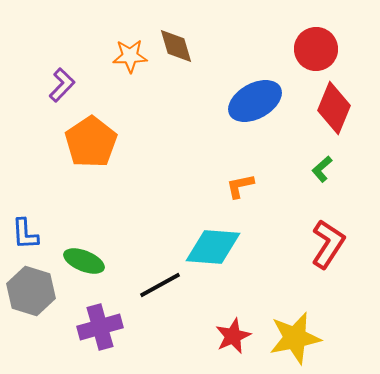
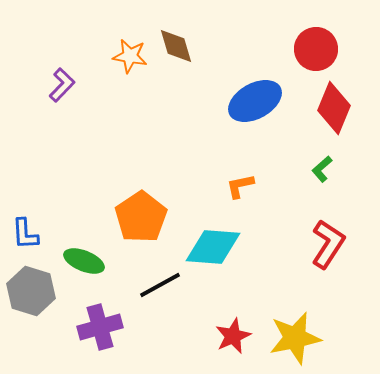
orange star: rotated 12 degrees clockwise
orange pentagon: moved 50 px right, 75 px down
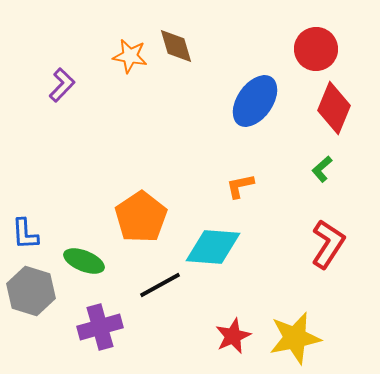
blue ellipse: rotated 26 degrees counterclockwise
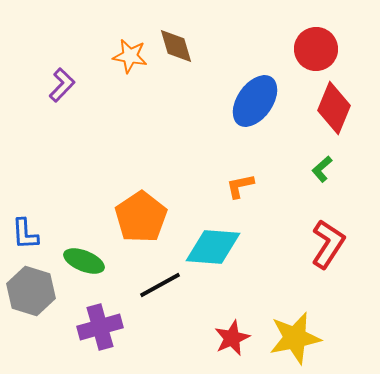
red star: moved 1 px left, 2 px down
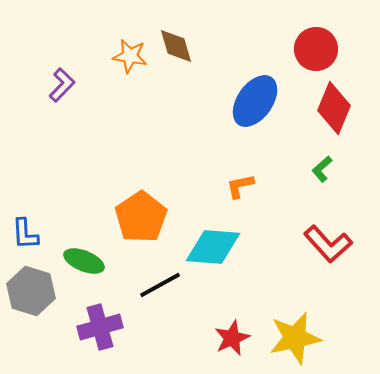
red L-shape: rotated 105 degrees clockwise
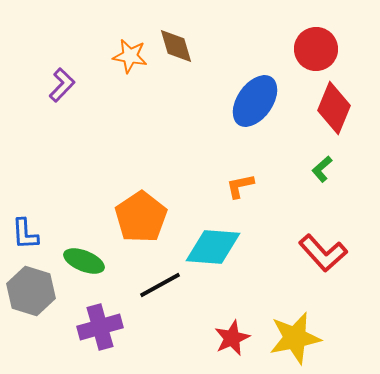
red L-shape: moved 5 px left, 9 px down
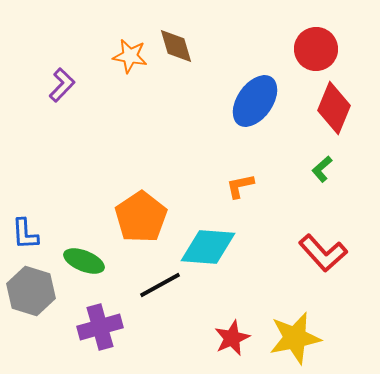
cyan diamond: moved 5 px left
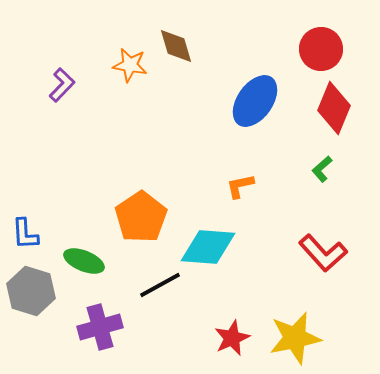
red circle: moved 5 px right
orange star: moved 9 px down
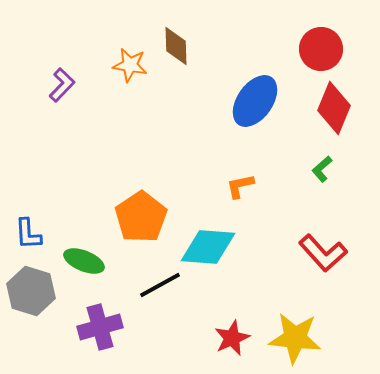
brown diamond: rotated 15 degrees clockwise
blue L-shape: moved 3 px right
yellow star: rotated 18 degrees clockwise
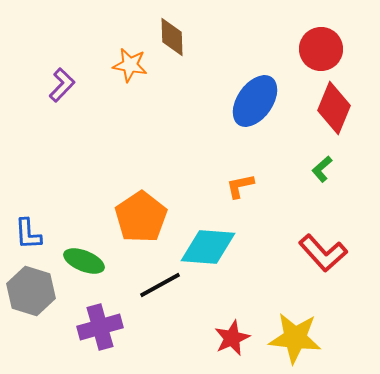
brown diamond: moved 4 px left, 9 px up
